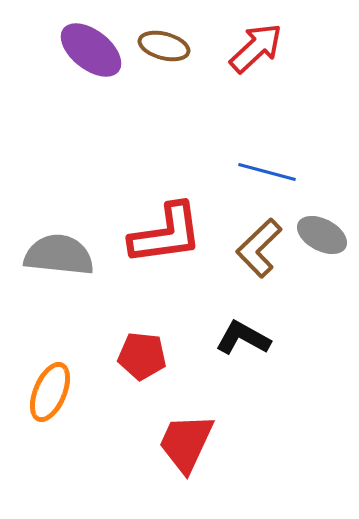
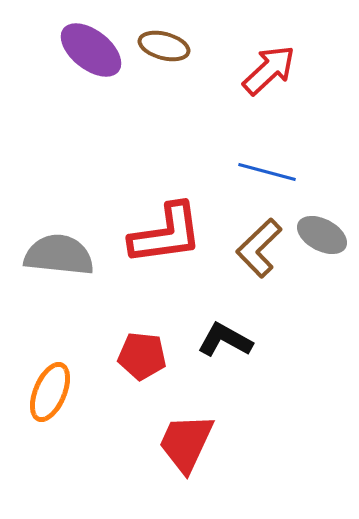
red arrow: moved 13 px right, 22 px down
black L-shape: moved 18 px left, 2 px down
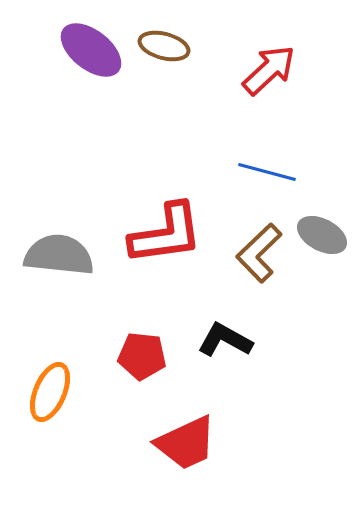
brown L-shape: moved 5 px down
red trapezoid: rotated 140 degrees counterclockwise
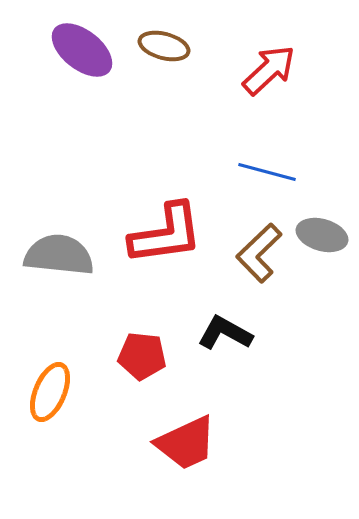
purple ellipse: moved 9 px left
gray ellipse: rotated 12 degrees counterclockwise
black L-shape: moved 7 px up
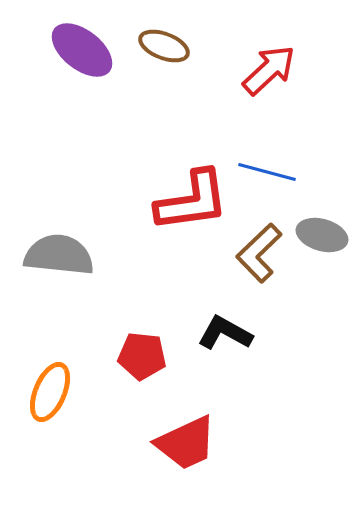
brown ellipse: rotated 6 degrees clockwise
red L-shape: moved 26 px right, 33 px up
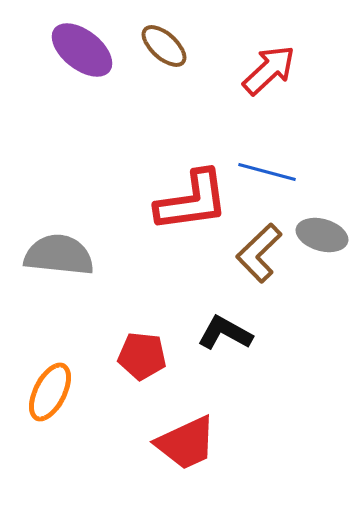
brown ellipse: rotated 21 degrees clockwise
orange ellipse: rotated 4 degrees clockwise
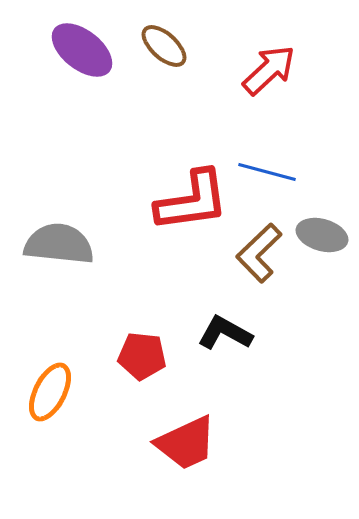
gray semicircle: moved 11 px up
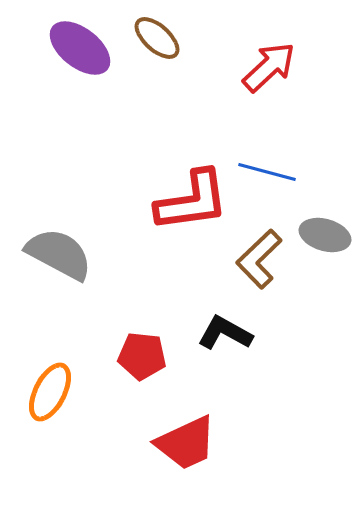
brown ellipse: moved 7 px left, 8 px up
purple ellipse: moved 2 px left, 2 px up
red arrow: moved 3 px up
gray ellipse: moved 3 px right
gray semicircle: moved 10 px down; rotated 22 degrees clockwise
brown L-shape: moved 6 px down
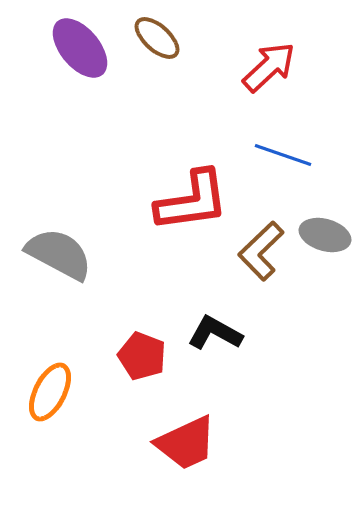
purple ellipse: rotated 12 degrees clockwise
blue line: moved 16 px right, 17 px up; rotated 4 degrees clockwise
brown L-shape: moved 2 px right, 8 px up
black L-shape: moved 10 px left
red pentagon: rotated 15 degrees clockwise
